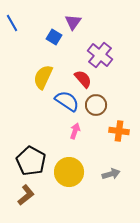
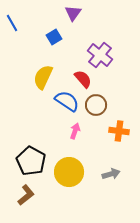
purple triangle: moved 9 px up
blue square: rotated 28 degrees clockwise
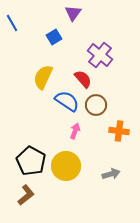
yellow circle: moved 3 px left, 6 px up
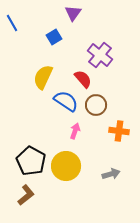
blue semicircle: moved 1 px left
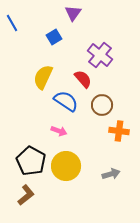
brown circle: moved 6 px right
pink arrow: moved 16 px left; rotated 91 degrees clockwise
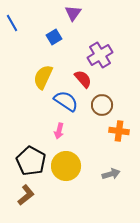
purple cross: rotated 20 degrees clockwise
pink arrow: rotated 84 degrees clockwise
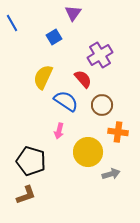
orange cross: moved 1 px left, 1 px down
black pentagon: rotated 12 degrees counterclockwise
yellow circle: moved 22 px right, 14 px up
brown L-shape: rotated 20 degrees clockwise
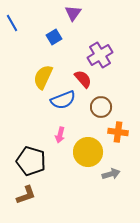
blue semicircle: moved 3 px left, 1 px up; rotated 125 degrees clockwise
brown circle: moved 1 px left, 2 px down
pink arrow: moved 1 px right, 4 px down
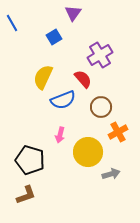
orange cross: rotated 36 degrees counterclockwise
black pentagon: moved 1 px left, 1 px up
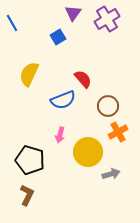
blue square: moved 4 px right
purple cross: moved 7 px right, 36 px up
yellow semicircle: moved 14 px left, 3 px up
brown circle: moved 7 px right, 1 px up
brown L-shape: moved 1 px right; rotated 45 degrees counterclockwise
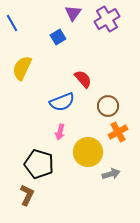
yellow semicircle: moved 7 px left, 6 px up
blue semicircle: moved 1 px left, 2 px down
pink arrow: moved 3 px up
black pentagon: moved 9 px right, 4 px down
